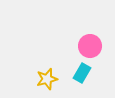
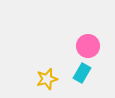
pink circle: moved 2 px left
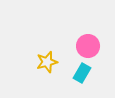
yellow star: moved 17 px up
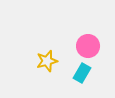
yellow star: moved 1 px up
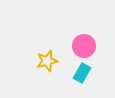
pink circle: moved 4 px left
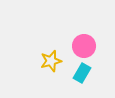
yellow star: moved 4 px right
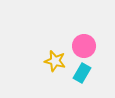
yellow star: moved 4 px right; rotated 30 degrees clockwise
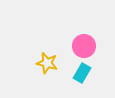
yellow star: moved 8 px left, 2 px down
